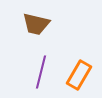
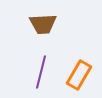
brown trapezoid: moved 7 px right; rotated 16 degrees counterclockwise
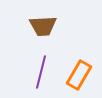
brown trapezoid: moved 2 px down
